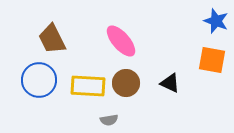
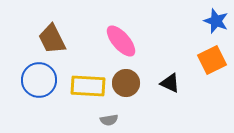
orange square: rotated 36 degrees counterclockwise
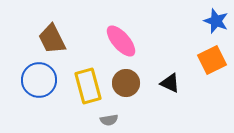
yellow rectangle: rotated 72 degrees clockwise
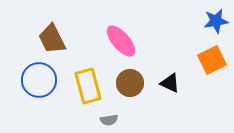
blue star: rotated 30 degrees counterclockwise
brown circle: moved 4 px right
